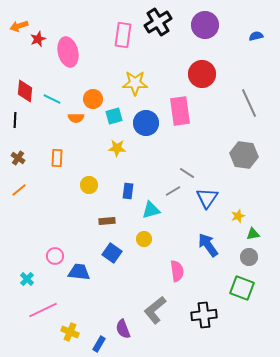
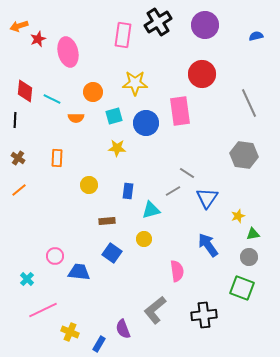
orange circle at (93, 99): moved 7 px up
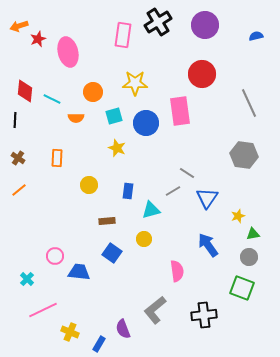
yellow star at (117, 148): rotated 18 degrees clockwise
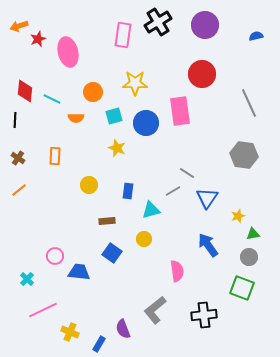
orange rectangle at (57, 158): moved 2 px left, 2 px up
